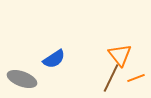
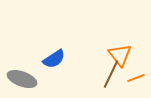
brown line: moved 4 px up
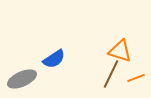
orange triangle: moved 4 px up; rotated 35 degrees counterclockwise
gray ellipse: rotated 44 degrees counterclockwise
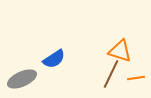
orange line: rotated 12 degrees clockwise
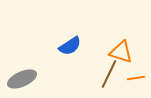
orange triangle: moved 1 px right, 1 px down
blue semicircle: moved 16 px right, 13 px up
brown line: moved 2 px left
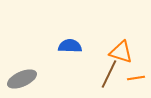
blue semicircle: rotated 145 degrees counterclockwise
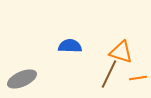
orange line: moved 2 px right
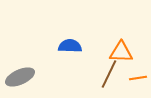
orange triangle: rotated 15 degrees counterclockwise
gray ellipse: moved 2 px left, 2 px up
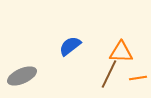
blue semicircle: rotated 40 degrees counterclockwise
gray ellipse: moved 2 px right, 1 px up
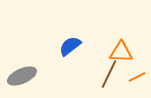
orange line: moved 1 px left, 1 px up; rotated 18 degrees counterclockwise
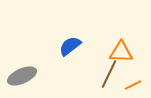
orange line: moved 4 px left, 8 px down
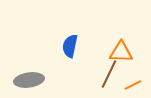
blue semicircle: rotated 40 degrees counterclockwise
gray ellipse: moved 7 px right, 4 px down; rotated 16 degrees clockwise
